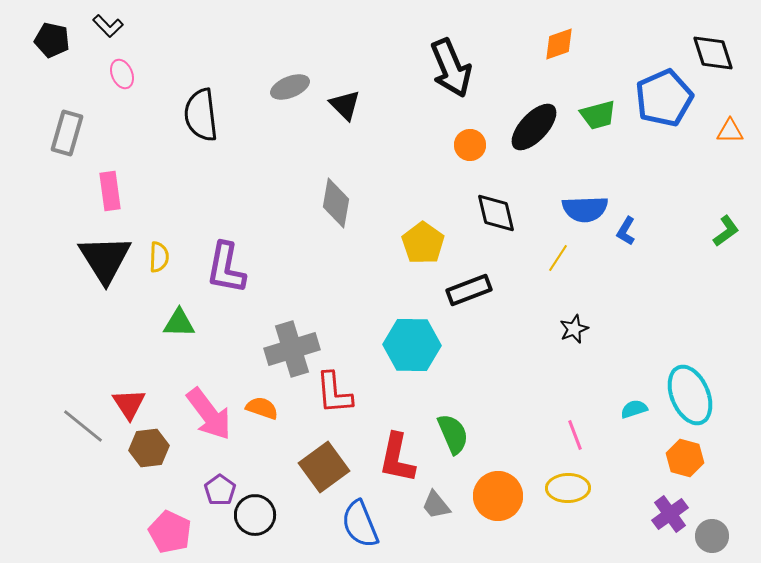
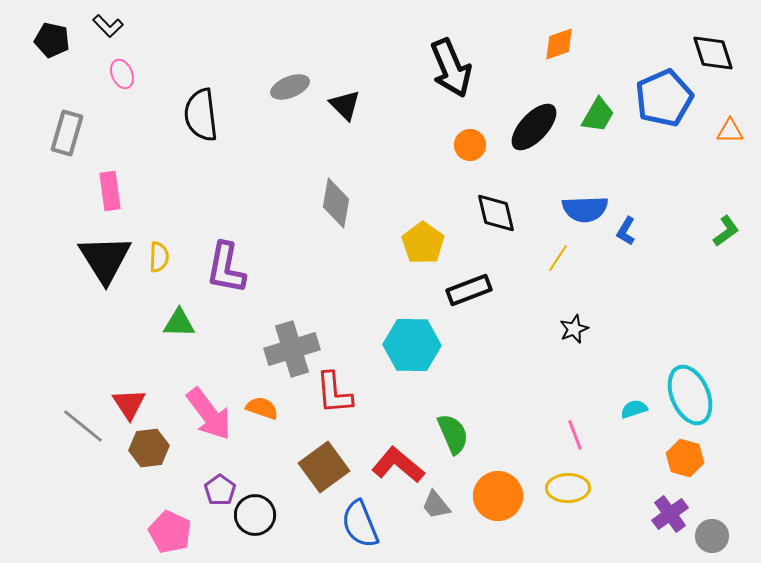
green trapezoid at (598, 115): rotated 45 degrees counterclockwise
red L-shape at (397, 458): moved 1 px right, 7 px down; rotated 118 degrees clockwise
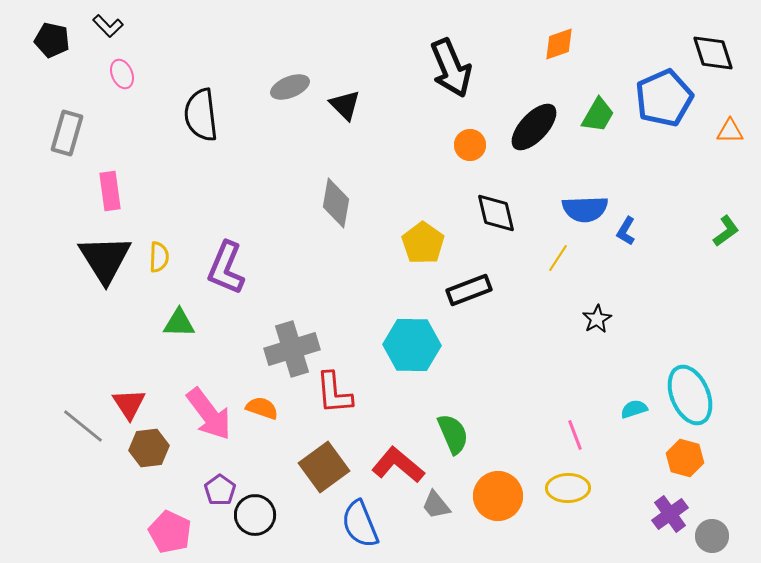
purple L-shape at (226, 268): rotated 12 degrees clockwise
black star at (574, 329): moved 23 px right, 10 px up; rotated 8 degrees counterclockwise
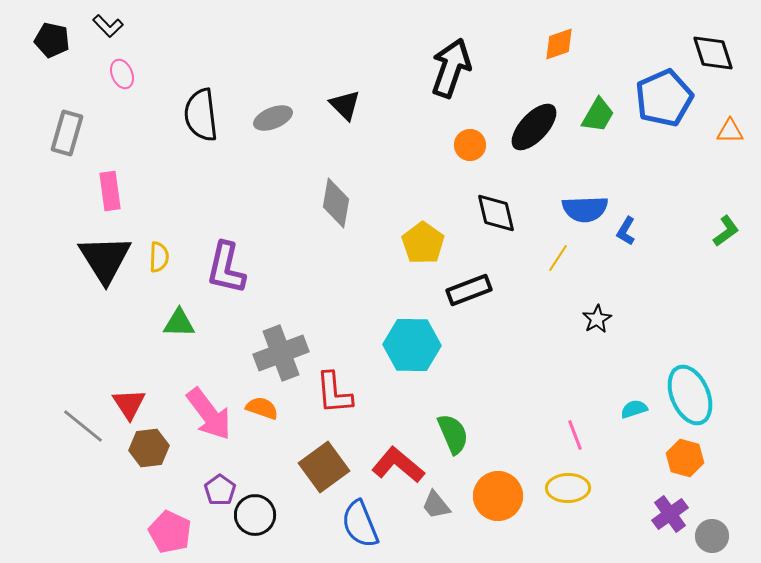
black arrow at (451, 68): rotated 138 degrees counterclockwise
gray ellipse at (290, 87): moved 17 px left, 31 px down
purple L-shape at (226, 268): rotated 10 degrees counterclockwise
gray cross at (292, 349): moved 11 px left, 4 px down; rotated 4 degrees counterclockwise
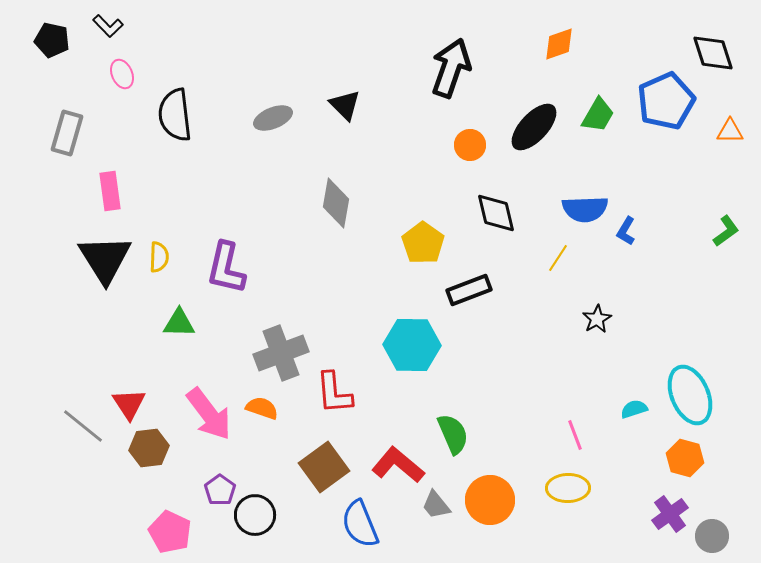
blue pentagon at (664, 98): moved 2 px right, 3 px down
black semicircle at (201, 115): moved 26 px left
orange circle at (498, 496): moved 8 px left, 4 px down
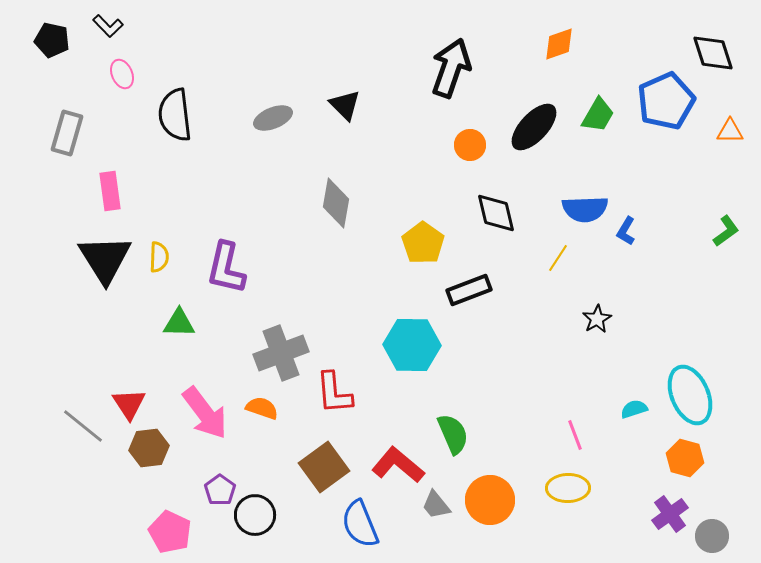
pink arrow at (209, 414): moved 4 px left, 1 px up
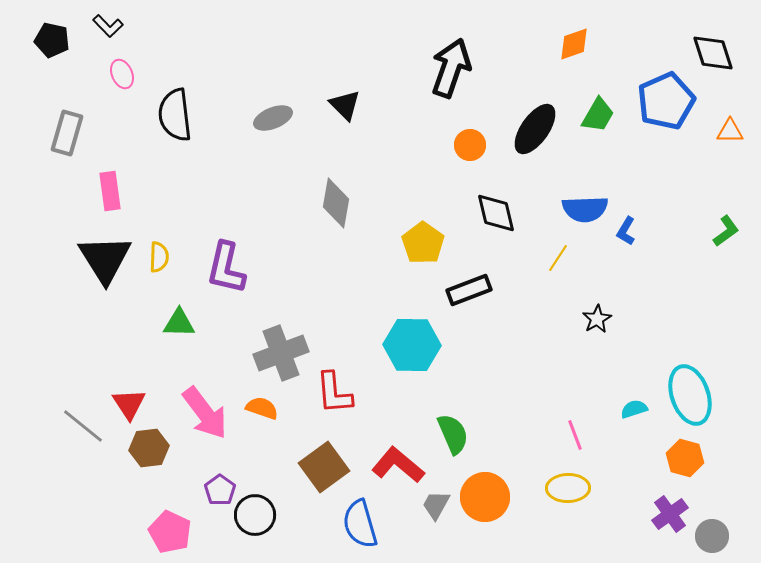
orange diamond at (559, 44): moved 15 px right
black ellipse at (534, 127): moved 1 px right, 2 px down; rotated 8 degrees counterclockwise
cyan ellipse at (690, 395): rotated 4 degrees clockwise
orange circle at (490, 500): moved 5 px left, 3 px up
gray trapezoid at (436, 505): rotated 68 degrees clockwise
blue semicircle at (360, 524): rotated 6 degrees clockwise
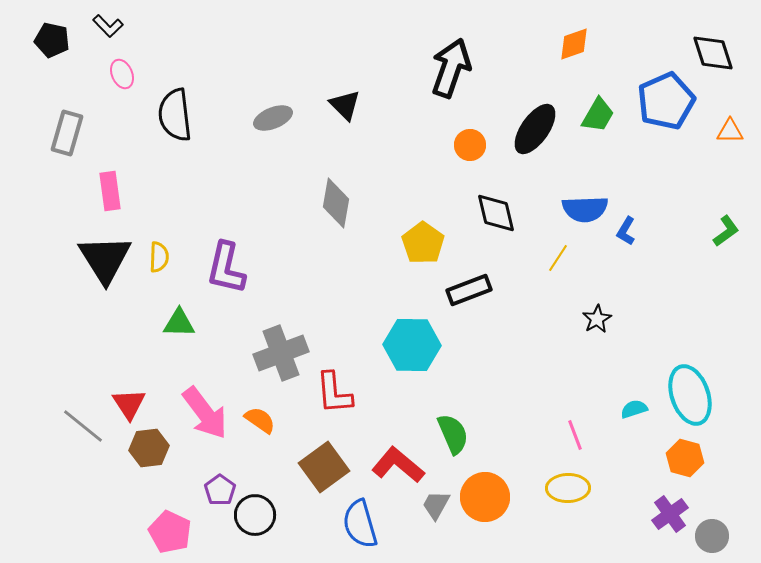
orange semicircle at (262, 408): moved 2 px left, 12 px down; rotated 16 degrees clockwise
